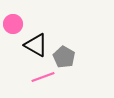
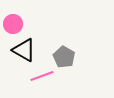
black triangle: moved 12 px left, 5 px down
pink line: moved 1 px left, 1 px up
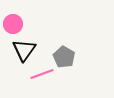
black triangle: rotated 35 degrees clockwise
pink line: moved 2 px up
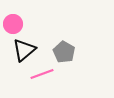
black triangle: rotated 15 degrees clockwise
gray pentagon: moved 5 px up
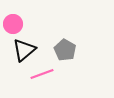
gray pentagon: moved 1 px right, 2 px up
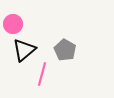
pink line: rotated 55 degrees counterclockwise
